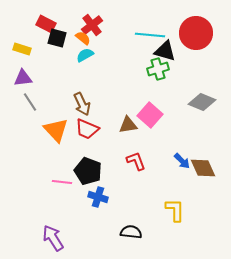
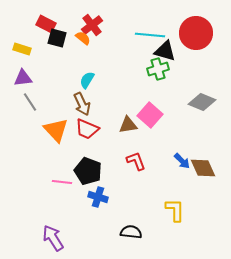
cyan semicircle: moved 2 px right, 25 px down; rotated 30 degrees counterclockwise
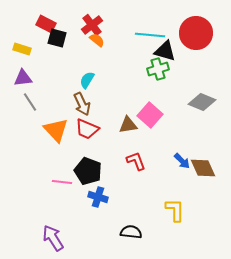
orange semicircle: moved 14 px right, 2 px down
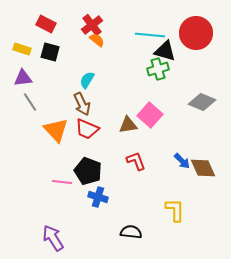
black square: moved 7 px left, 14 px down
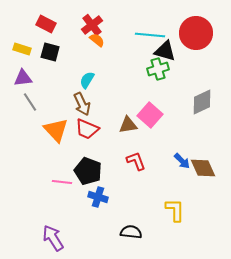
gray diamond: rotated 48 degrees counterclockwise
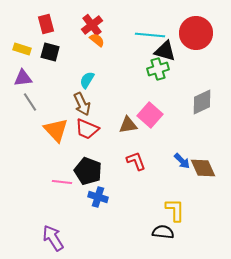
red rectangle: rotated 48 degrees clockwise
black semicircle: moved 32 px right
